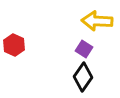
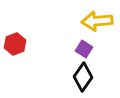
yellow arrow: rotated 8 degrees counterclockwise
red hexagon: moved 1 px right, 1 px up; rotated 15 degrees clockwise
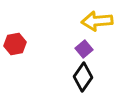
red hexagon: rotated 10 degrees clockwise
purple square: rotated 18 degrees clockwise
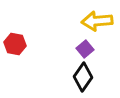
red hexagon: rotated 20 degrees clockwise
purple square: moved 1 px right
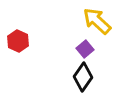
yellow arrow: rotated 48 degrees clockwise
red hexagon: moved 3 px right, 3 px up; rotated 15 degrees clockwise
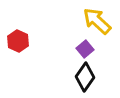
black diamond: moved 2 px right
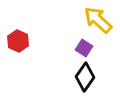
yellow arrow: moved 1 px right, 1 px up
purple square: moved 1 px left, 1 px up; rotated 18 degrees counterclockwise
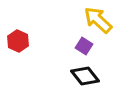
purple square: moved 2 px up
black diamond: moved 1 px up; rotated 72 degrees counterclockwise
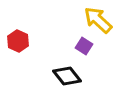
black diamond: moved 18 px left
